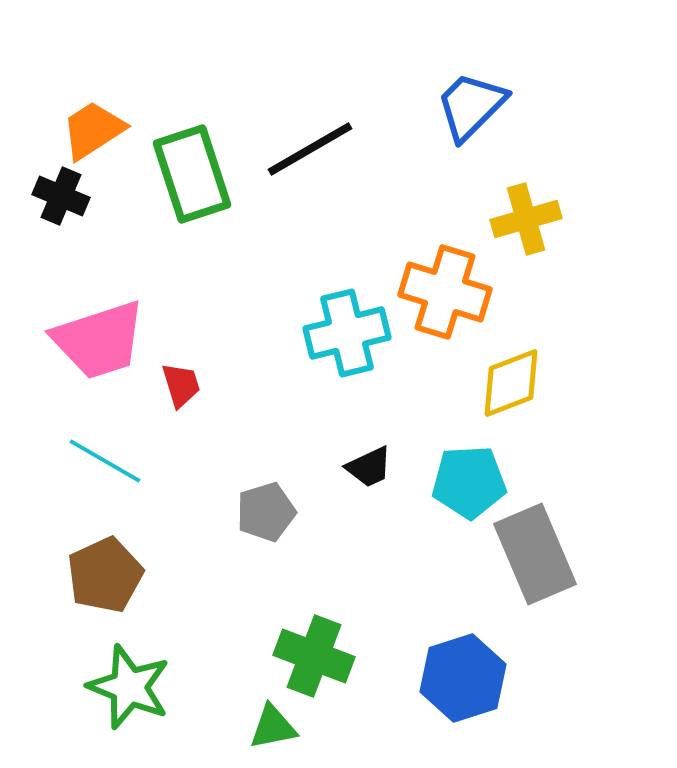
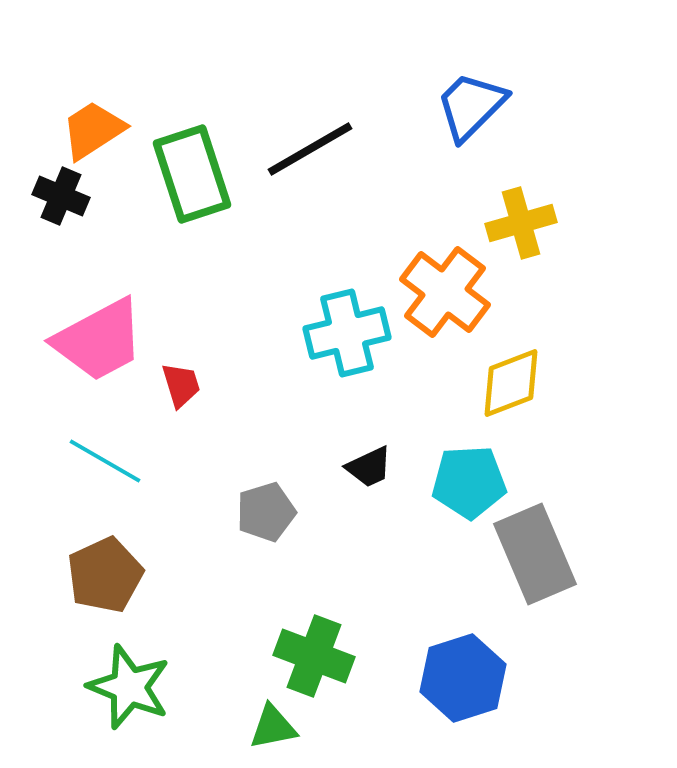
yellow cross: moved 5 px left, 4 px down
orange cross: rotated 20 degrees clockwise
pink trapezoid: rotated 10 degrees counterclockwise
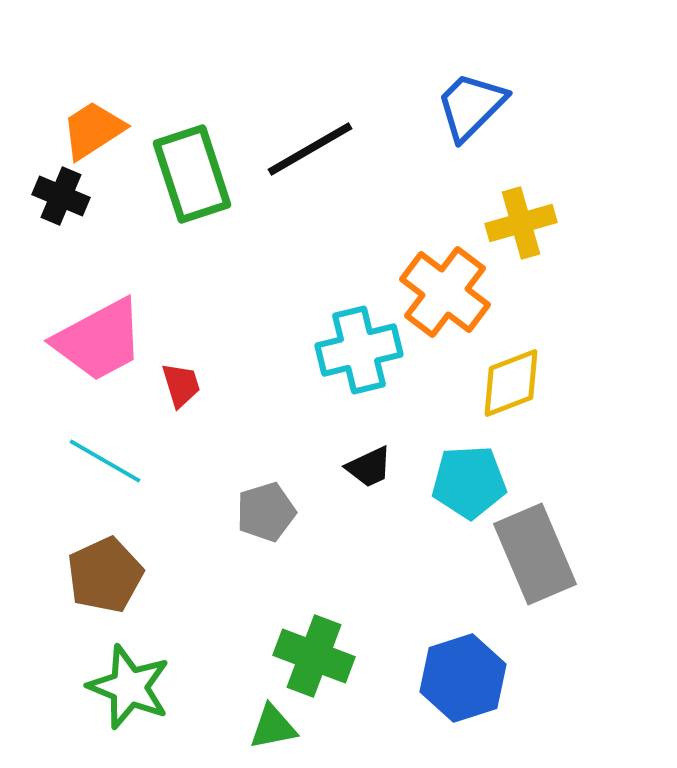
cyan cross: moved 12 px right, 17 px down
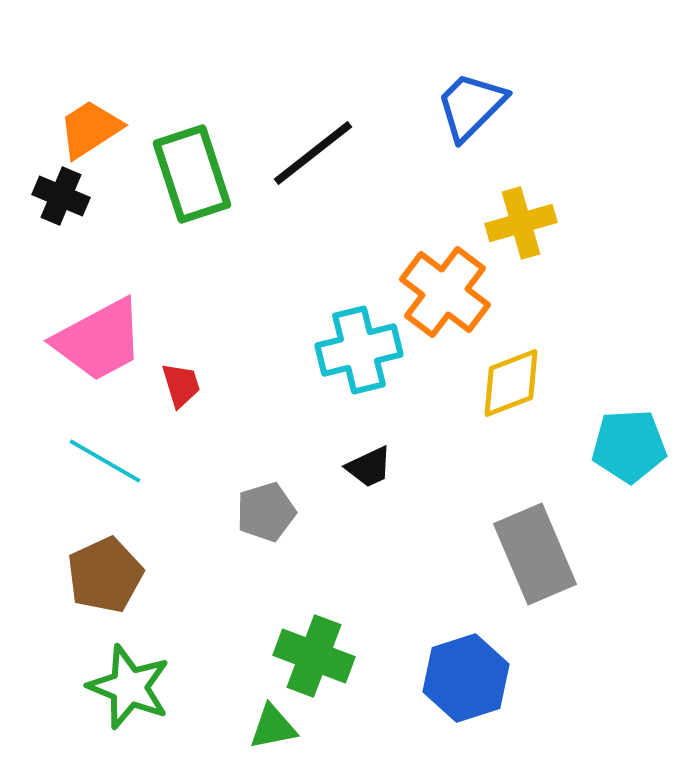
orange trapezoid: moved 3 px left, 1 px up
black line: moved 3 px right, 4 px down; rotated 8 degrees counterclockwise
cyan pentagon: moved 160 px right, 36 px up
blue hexagon: moved 3 px right
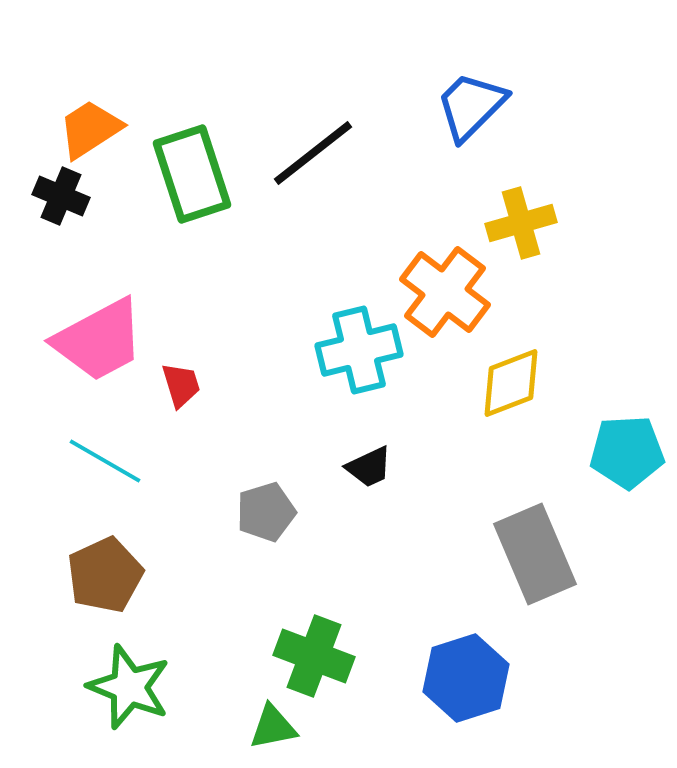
cyan pentagon: moved 2 px left, 6 px down
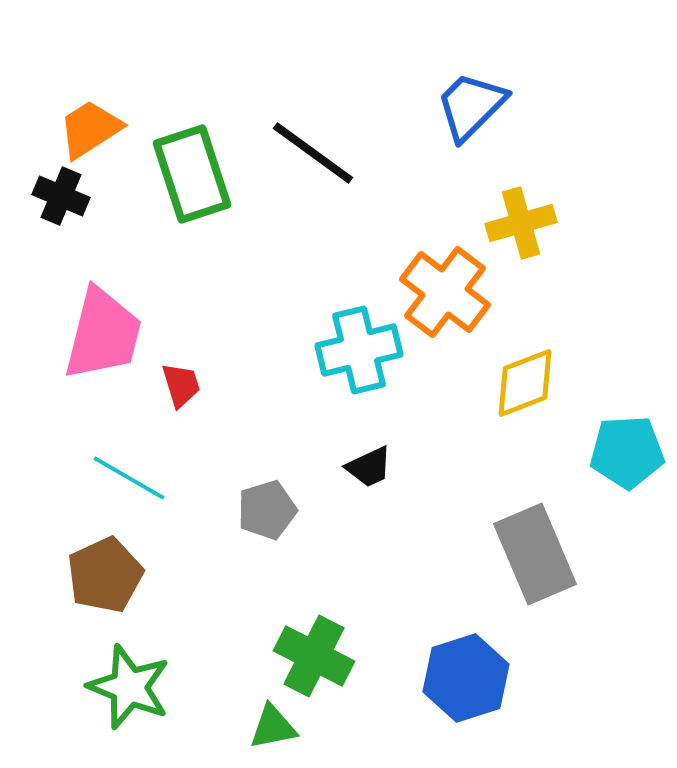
black line: rotated 74 degrees clockwise
pink trapezoid: moved 4 px right, 6 px up; rotated 48 degrees counterclockwise
yellow diamond: moved 14 px right
cyan line: moved 24 px right, 17 px down
gray pentagon: moved 1 px right, 2 px up
green cross: rotated 6 degrees clockwise
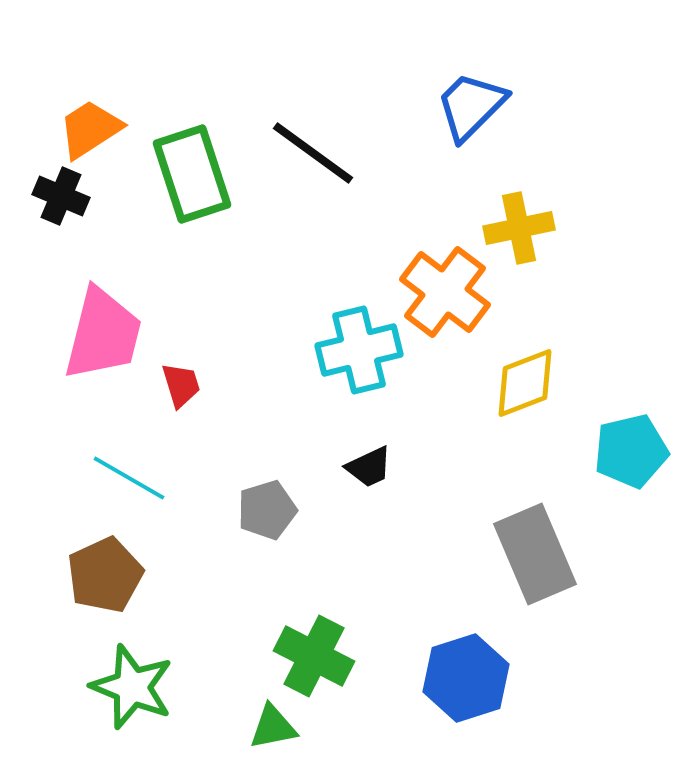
yellow cross: moved 2 px left, 5 px down; rotated 4 degrees clockwise
cyan pentagon: moved 4 px right, 1 px up; rotated 10 degrees counterclockwise
green star: moved 3 px right
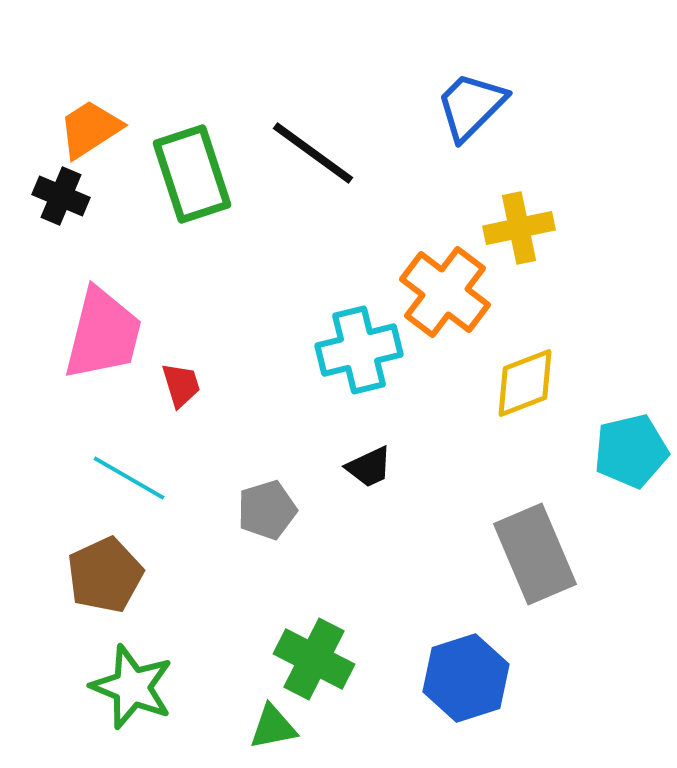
green cross: moved 3 px down
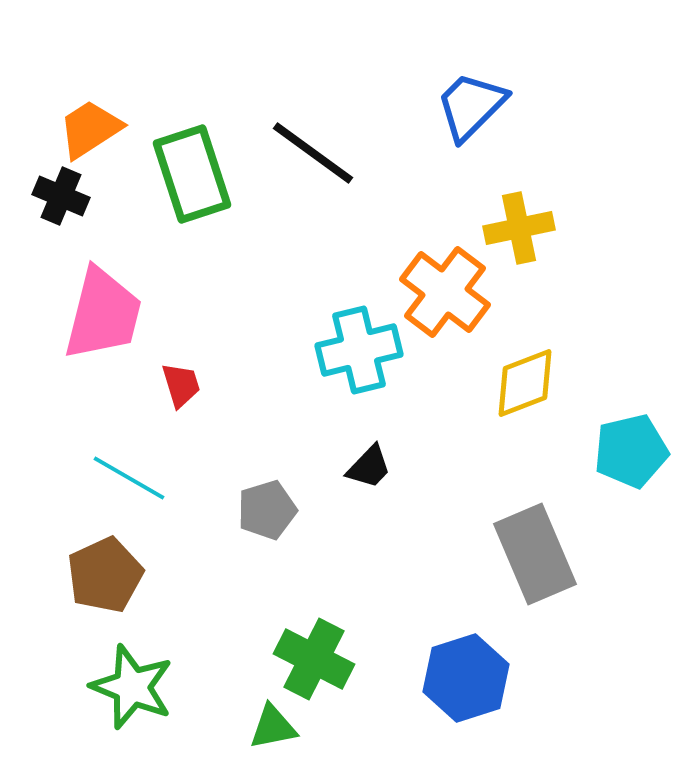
pink trapezoid: moved 20 px up
black trapezoid: rotated 21 degrees counterclockwise
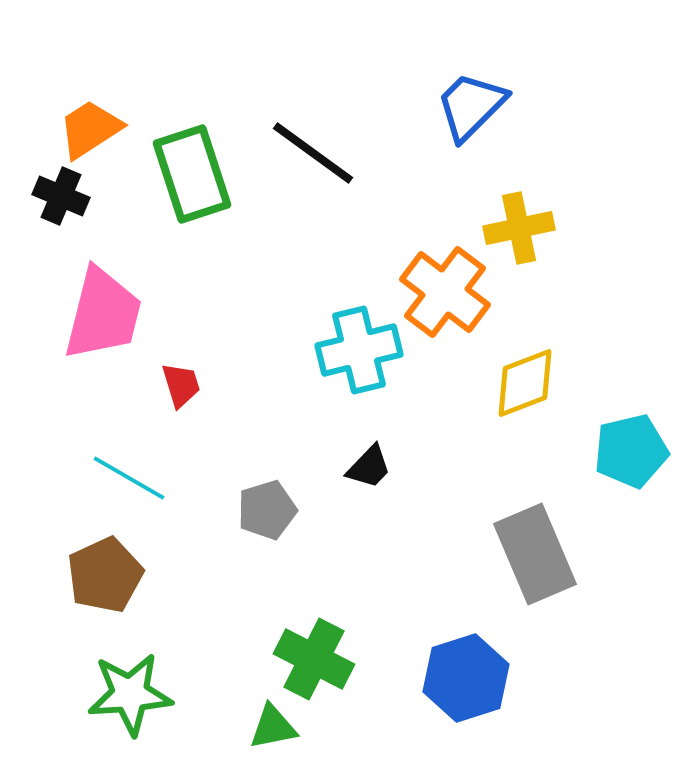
green star: moved 2 px left, 7 px down; rotated 26 degrees counterclockwise
